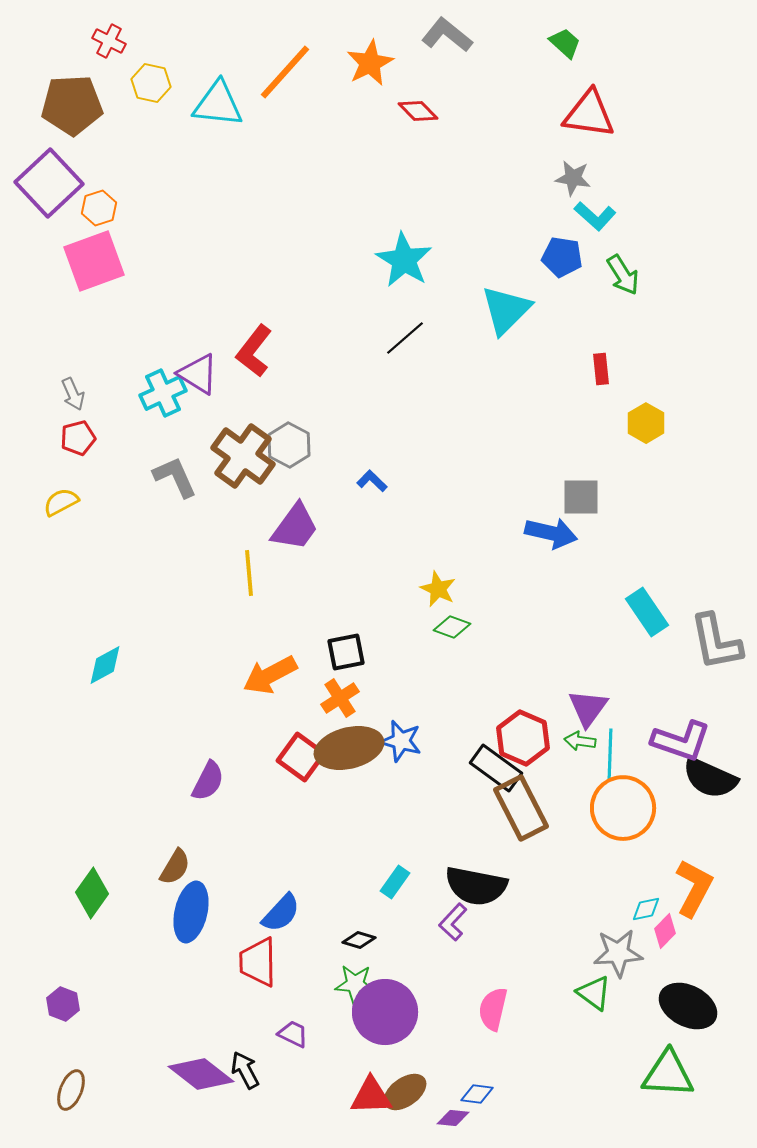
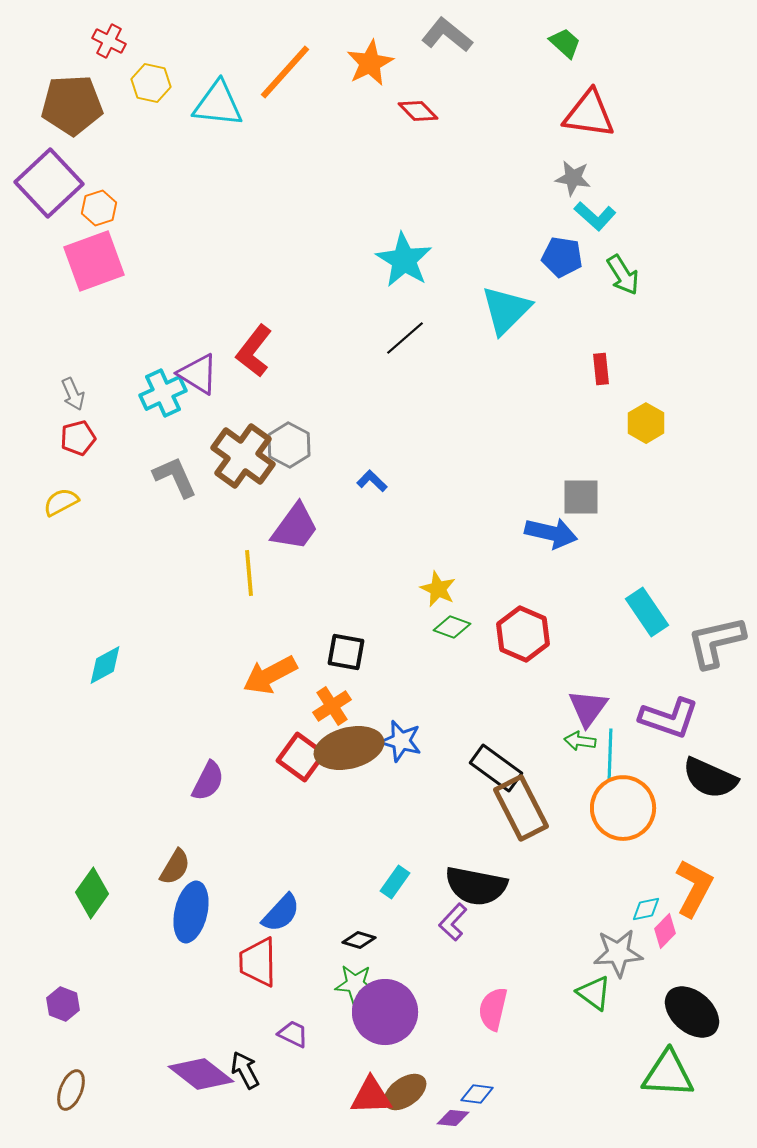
gray L-shape at (716, 642): rotated 88 degrees clockwise
black square at (346, 652): rotated 21 degrees clockwise
orange cross at (340, 698): moved 8 px left, 8 px down
red hexagon at (523, 738): moved 104 px up
purple L-shape at (681, 741): moved 12 px left, 23 px up
black ellipse at (688, 1006): moved 4 px right, 6 px down; rotated 14 degrees clockwise
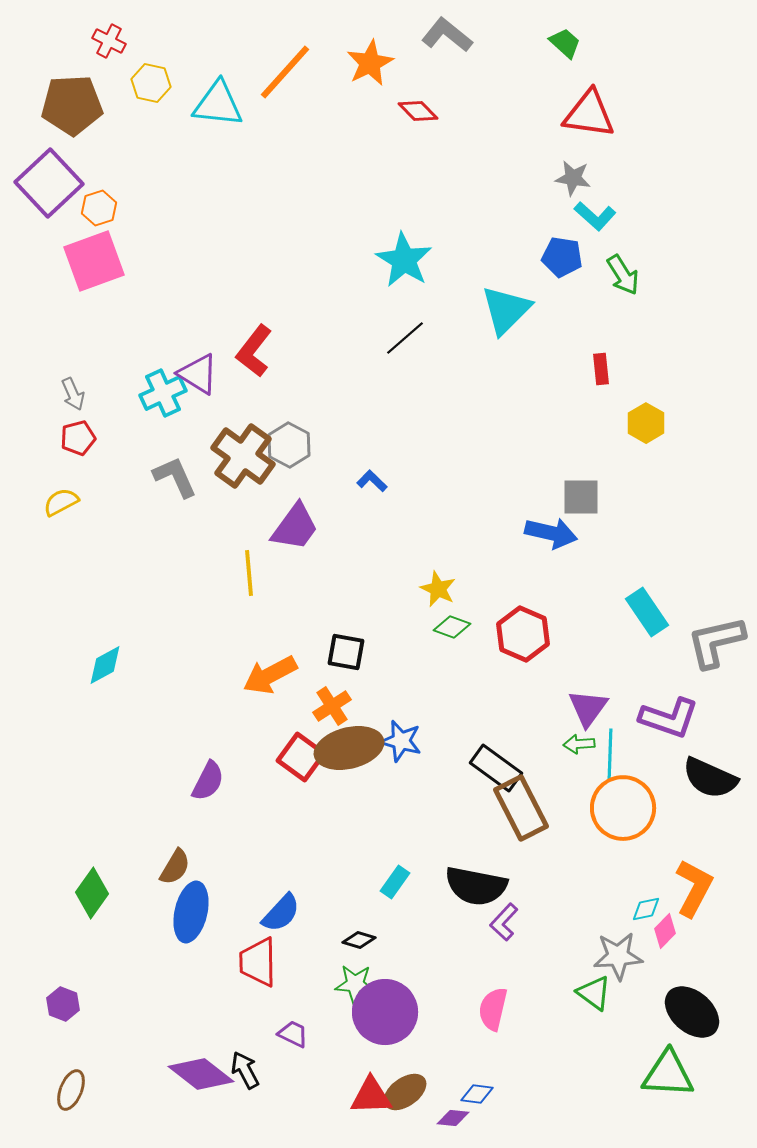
green arrow at (580, 741): moved 1 px left, 3 px down; rotated 12 degrees counterclockwise
purple L-shape at (453, 922): moved 51 px right
gray star at (618, 953): moved 3 px down
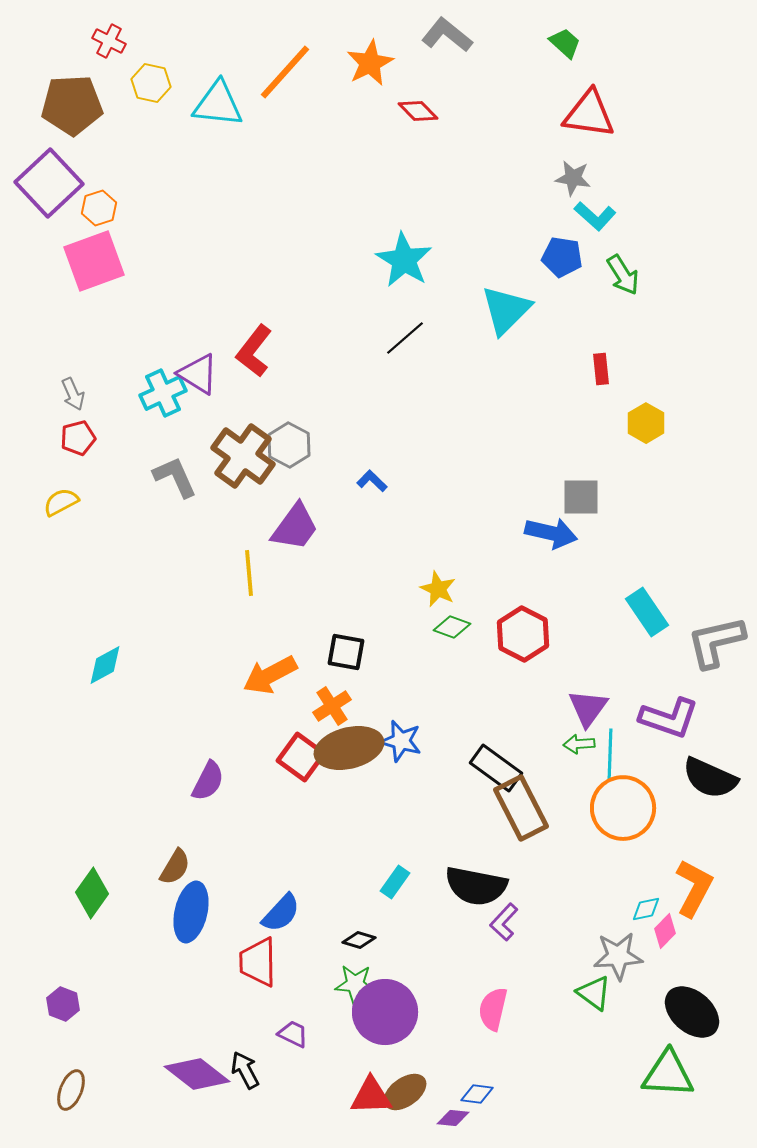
red hexagon at (523, 634): rotated 4 degrees clockwise
purple diamond at (201, 1074): moved 4 px left
